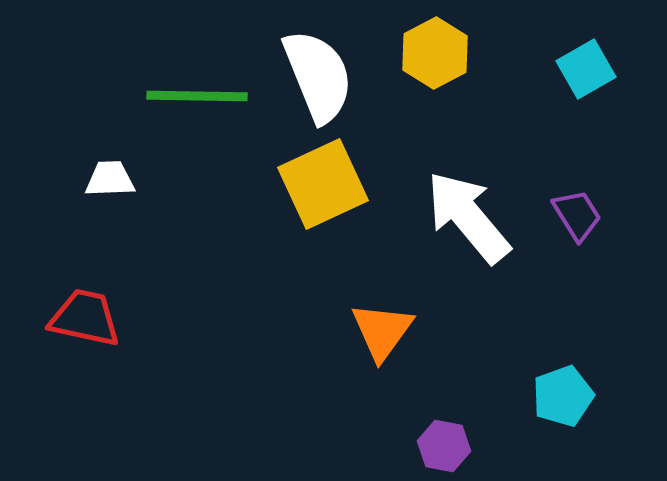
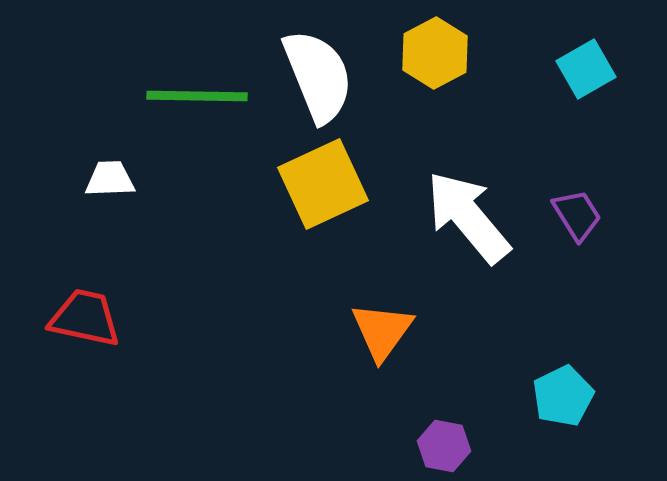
cyan pentagon: rotated 6 degrees counterclockwise
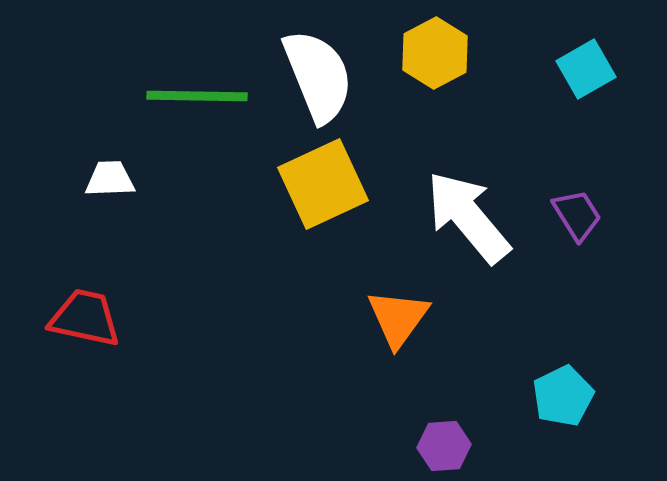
orange triangle: moved 16 px right, 13 px up
purple hexagon: rotated 15 degrees counterclockwise
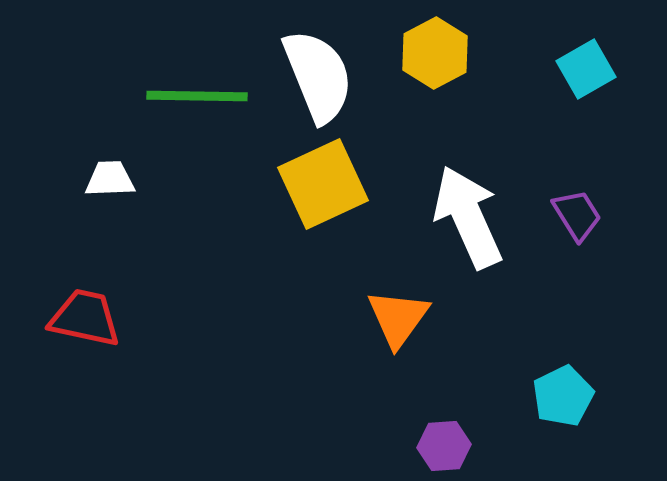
white arrow: rotated 16 degrees clockwise
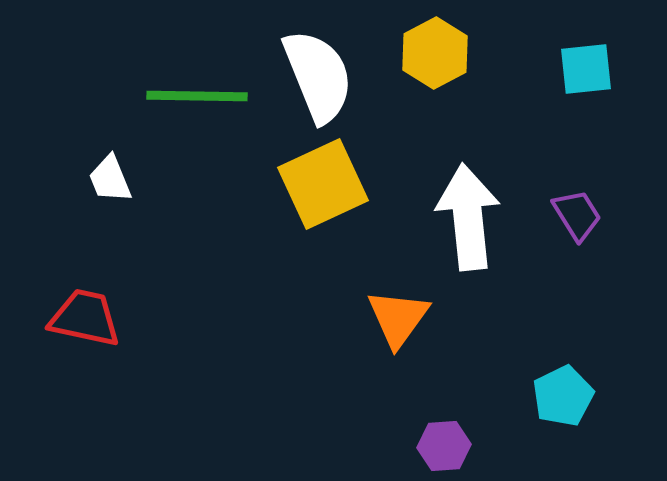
cyan square: rotated 24 degrees clockwise
white trapezoid: rotated 110 degrees counterclockwise
white arrow: rotated 18 degrees clockwise
